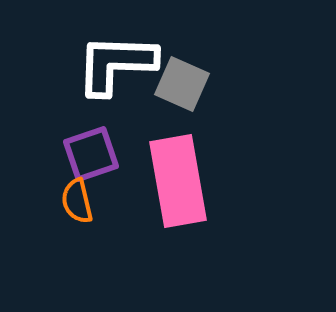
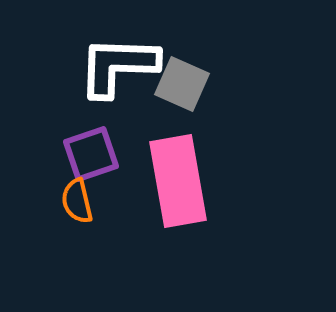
white L-shape: moved 2 px right, 2 px down
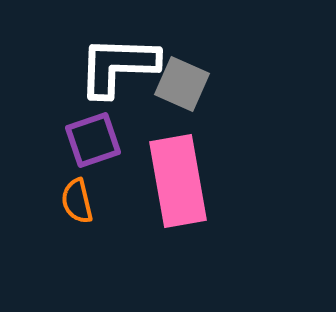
purple square: moved 2 px right, 14 px up
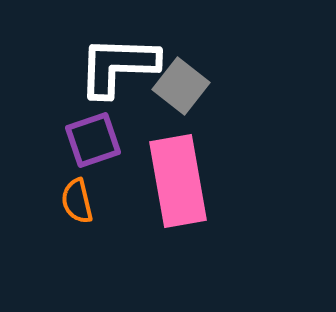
gray square: moved 1 px left, 2 px down; rotated 14 degrees clockwise
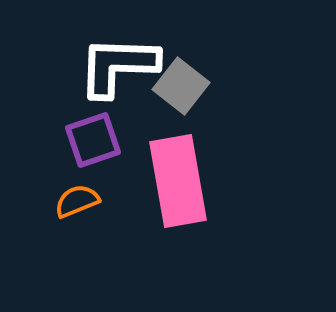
orange semicircle: rotated 81 degrees clockwise
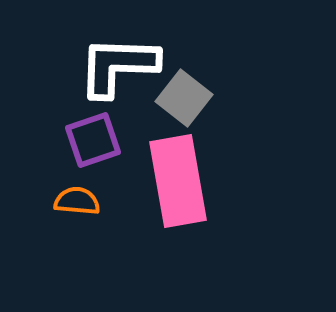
gray square: moved 3 px right, 12 px down
orange semicircle: rotated 27 degrees clockwise
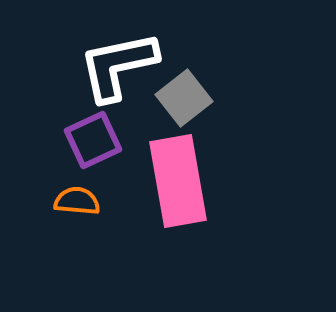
white L-shape: rotated 14 degrees counterclockwise
gray square: rotated 14 degrees clockwise
purple square: rotated 6 degrees counterclockwise
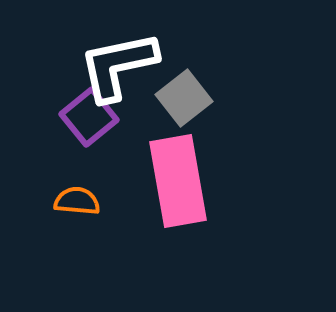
purple square: moved 4 px left, 23 px up; rotated 14 degrees counterclockwise
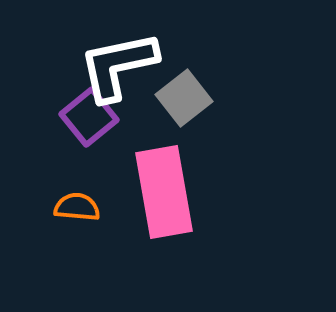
pink rectangle: moved 14 px left, 11 px down
orange semicircle: moved 6 px down
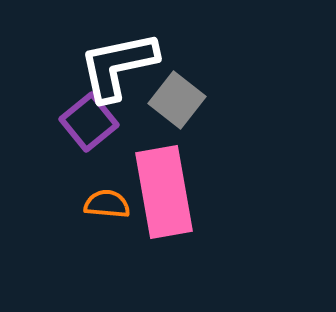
gray square: moved 7 px left, 2 px down; rotated 14 degrees counterclockwise
purple square: moved 5 px down
orange semicircle: moved 30 px right, 3 px up
